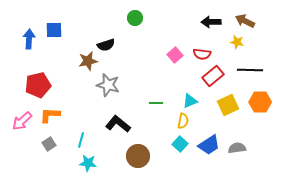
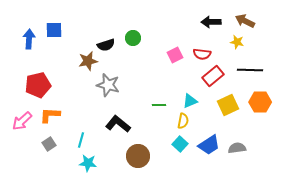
green circle: moved 2 px left, 20 px down
pink square: rotated 14 degrees clockwise
green line: moved 3 px right, 2 px down
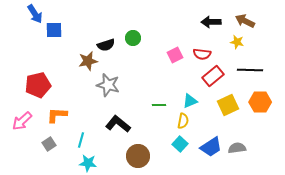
blue arrow: moved 6 px right, 25 px up; rotated 144 degrees clockwise
orange L-shape: moved 7 px right
blue trapezoid: moved 2 px right, 2 px down
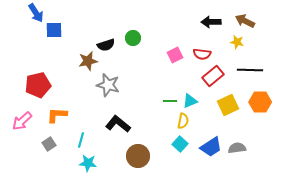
blue arrow: moved 1 px right, 1 px up
green line: moved 11 px right, 4 px up
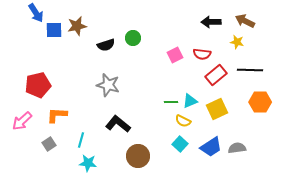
brown star: moved 11 px left, 35 px up
red rectangle: moved 3 px right, 1 px up
green line: moved 1 px right, 1 px down
yellow square: moved 11 px left, 4 px down
yellow semicircle: rotated 105 degrees clockwise
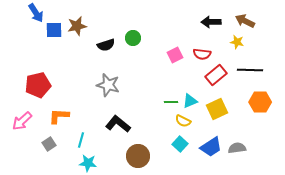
orange L-shape: moved 2 px right, 1 px down
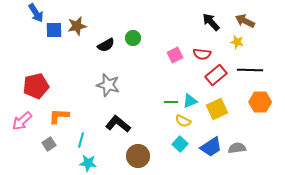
black arrow: rotated 48 degrees clockwise
black semicircle: rotated 12 degrees counterclockwise
red pentagon: moved 2 px left, 1 px down
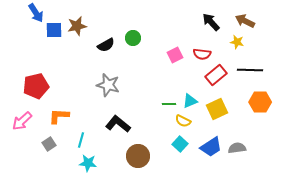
green line: moved 2 px left, 2 px down
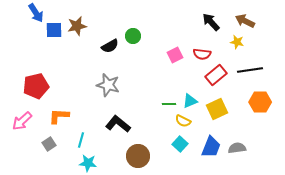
green circle: moved 2 px up
black semicircle: moved 4 px right, 1 px down
black line: rotated 10 degrees counterclockwise
blue trapezoid: rotated 35 degrees counterclockwise
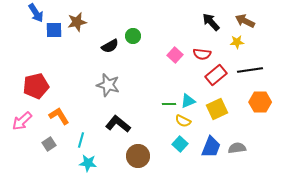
brown star: moved 4 px up
yellow star: rotated 16 degrees counterclockwise
pink square: rotated 21 degrees counterclockwise
cyan triangle: moved 2 px left
orange L-shape: rotated 55 degrees clockwise
